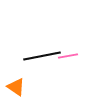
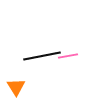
orange triangle: rotated 24 degrees clockwise
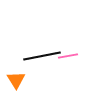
orange triangle: moved 7 px up
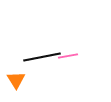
black line: moved 1 px down
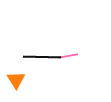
black line: rotated 12 degrees clockwise
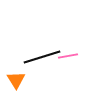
black line: rotated 18 degrees counterclockwise
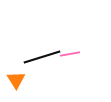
pink line: moved 2 px right, 2 px up
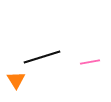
pink line: moved 20 px right, 8 px down
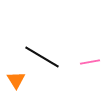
black line: rotated 48 degrees clockwise
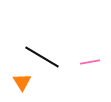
orange triangle: moved 6 px right, 2 px down
